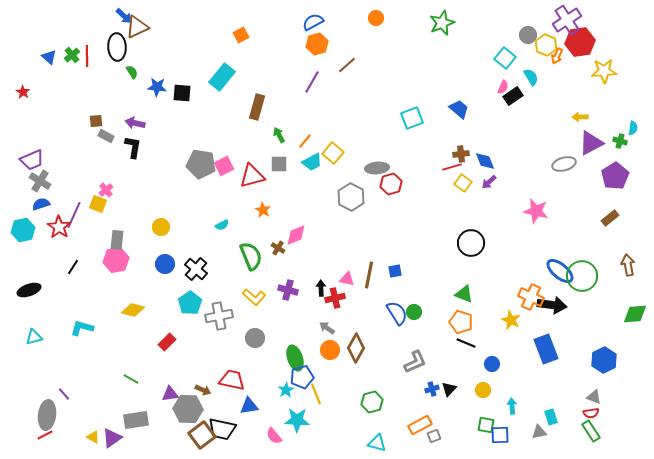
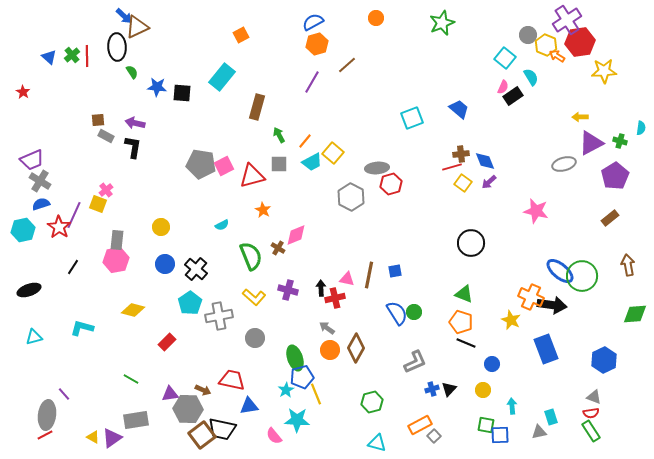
orange arrow at (557, 56): rotated 98 degrees clockwise
brown square at (96, 121): moved 2 px right, 1 px up
cyan semicircle at (633, 128): moved 8 px right
gray square at (434, 436): rotated 24 degrees counterclockwise
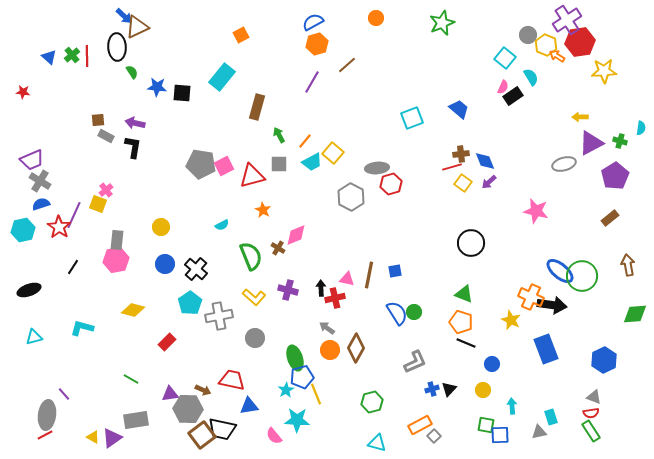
red star at (23, 92): rotated 24 degrees counterclockwise
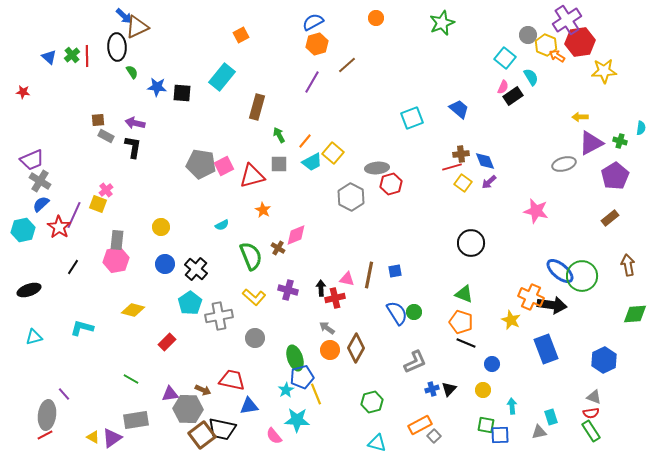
blue semicircle at (41, 204): rotated 24 degrees counterclockwise
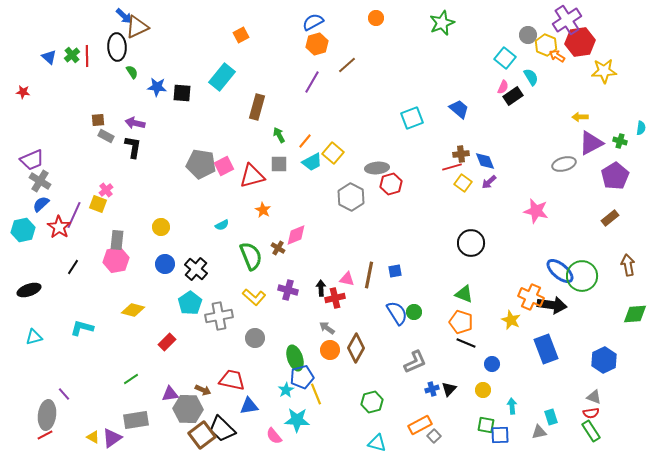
green line at (131, 379): rotated 63 degrees counterclockwise
black trapezoid at (222, 429): rotated 32 degrees clockwise
